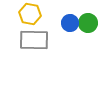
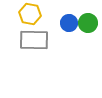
blue circle: moved 1 px left
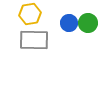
yellow hexagon: rotated 20 degrees counterclockwise
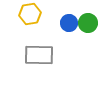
gray rectangle: moved 5 px right, 15 px down
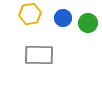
blue circle: moved 6 px left, 5 px up
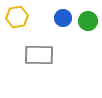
yellow hexagon: moved 13 px left, 3 px down
green circle: moved 2 px up
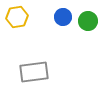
blue circle: moved 1 px up
gray rectangle: moved 5 px left, 17 px down; rotated 8 degrees counterclockwise
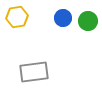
blue circle: moved 1 px down
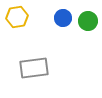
gray rectangle: moved 4 px up
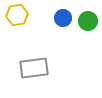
yellow hexagon: moved 2 px up
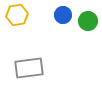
blue circle: moved 3 px up
gray rectangle: moved 5 px left
